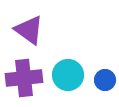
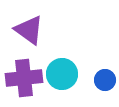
cyan circle: moved 6 px left, 1 px up
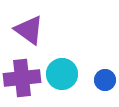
purple cross: moved 2 px left
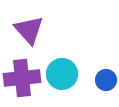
purple triangle: rotated 12 degrees clockwise
blue circle: moved 1 px right
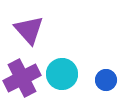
purple cross: rotated 21 degrees counterclockwise
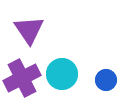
purple triangle: rotated 8 degrees clockwise
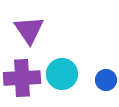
purple cross: rotated 24 degrees clockwise
